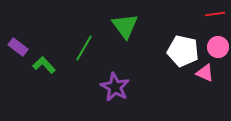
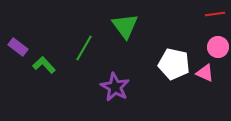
white pentagon: moved 9 px left, 13 px down
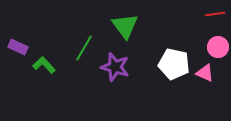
purple rectangle: rotated 12 degrees counterclockwise
purple star: moved 20 px up; rotated 12 degrees counterclockwise
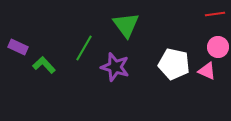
green triangle: moved 1 px right, 1 px up
pink triangle: moved 2 px right, 2 px up
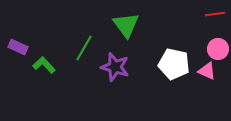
pink circle: moved 2 px down
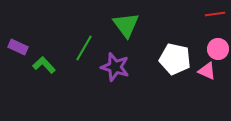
white pentagon: moved 1 px right, 5 px up
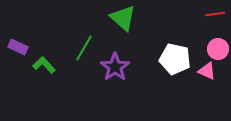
green triangle: moved 3 px left, 7 px up; rotated 12 degrees counterclockwise
purple star: rotated 20 degrees clockwise
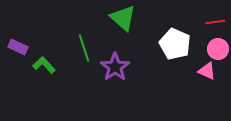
red line: moved 8 px down
green line: rotated 48 degrees counterclockwise
white pentagon: moved 15 px up; rotated 12 degrees clockwise
